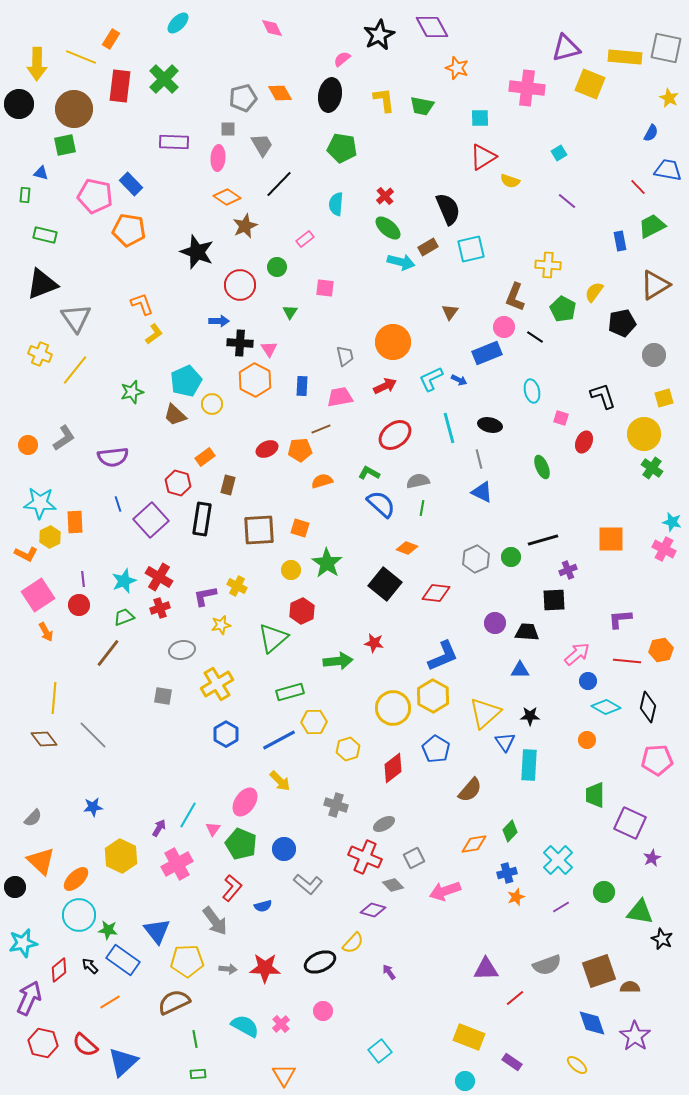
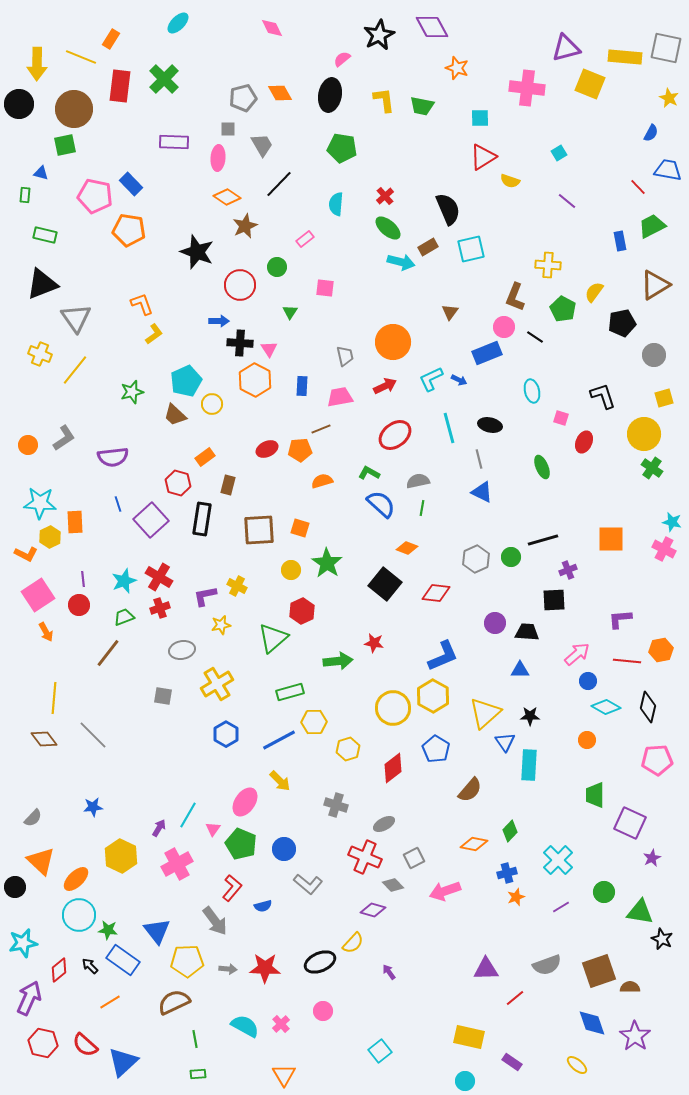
orange diamond at (474, 844): rotated 20 degrees clockwise
yellow rectangle at (469, 1037): rotated 8 degrees counterclockwise
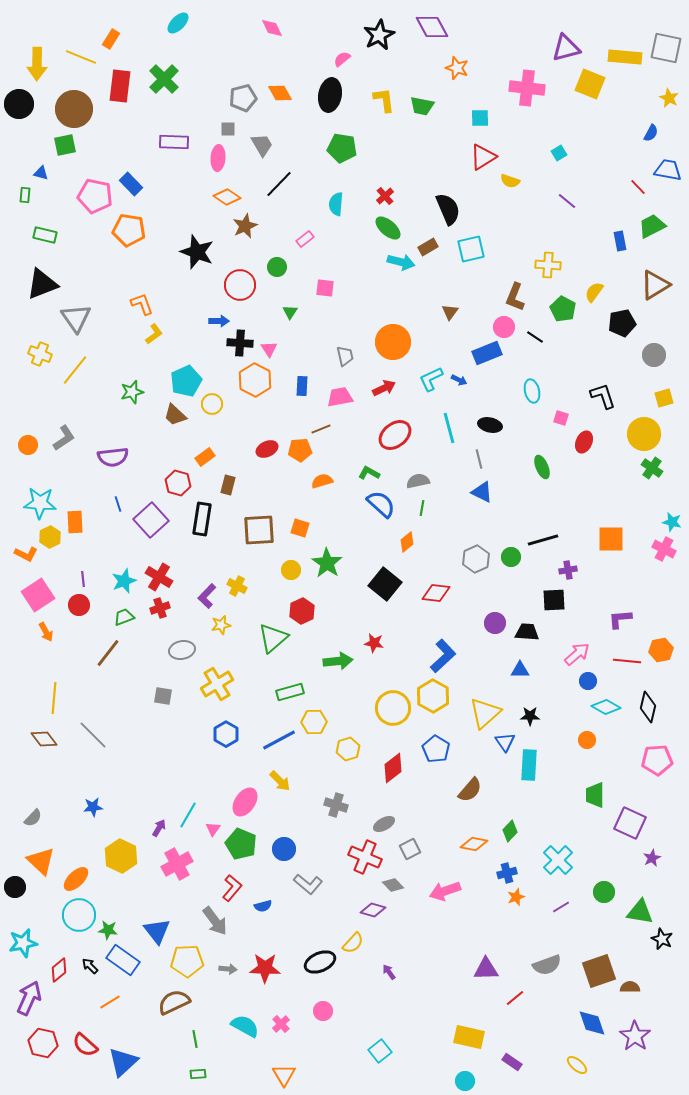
red arrow at (385, 386): moved 1 px left, 2 px down
orange diamond at (407, 548): moved 6 px up; rotated 60 degrees counterclockwise
purple cross at (568, 570): rotated 12 degrees clockwise
purple L-shape at (205, 596): moved 2 px right; rotated 35 degrees counterclockwise
blue L-shape at (443, 656): rotated 20 degrees counterclockwise
gray square at (414, 858): moved 4 px left, 9 px up
